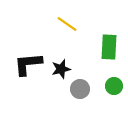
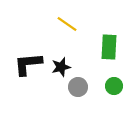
black star: moved 2 px up
gray circle: moved 2 px left, 2 px up
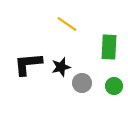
gray circle: moved 4 px right, 4 px up
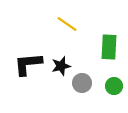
black star: moved 1 px up
